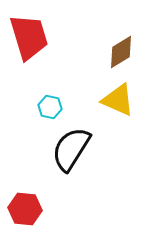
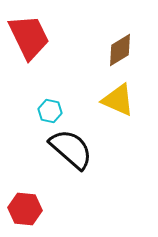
red trapezoid: rotated 9 degrees counterclockwise
brown diamond: moved 1 px left, 2 px up
cyan hexagon: moved 4 px down
black semicircle: rotated 99 degrees clockwise
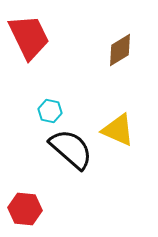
yellow triangle: moved 30 px down
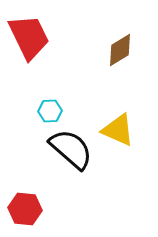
cyan hexagon: rotated 15 degrees counterclockwise
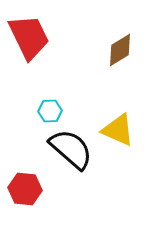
red hexagon: moved 20 px up
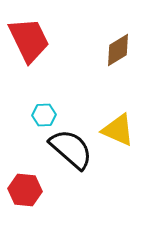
red trapezoid: moved 3 px down
brown diamond: moved 2 px left
cyan hexagon: moved 6 px left, 4 px down
red hexagon: moved 1 px down
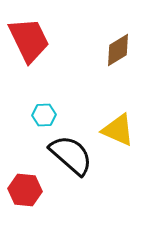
black semicircle: moved 6 px down
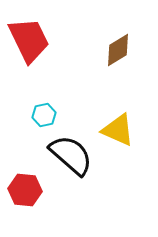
cyan hexagon: rotated 10 degrees counterclockwise
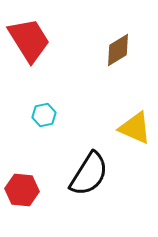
red trapezoid: rotated 6 degrees counterclockwise
yellow triangle: moved 17 px right, 2 px up
black semicircle: moved 18 px right, 19 px down; rotated 81 degrees clockwise
red hexagon: moved 3 px left
